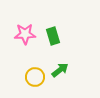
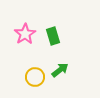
pink star: rotated 30 degrees counterclockwise
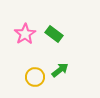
green rectangle: moved 1 px right, 2 px up; rotated 36 degrees counterclockwise
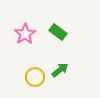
green rectangle: moved 4 px right, 2 px up
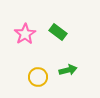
green arrow: moved 8 px right; rotated 24 degrees clockwise
yellow circle: moved 3 px right
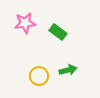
pink star: moved 11 px up; rotated 25 degrees clockwise
yellow circle: moved 1 px right, 1 px up
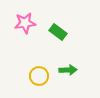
green arrow: rotated 12 degrees clockwise
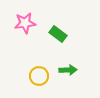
green rectangle: moved 2 px down
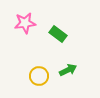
green arrow: rotated 24 degrees counterclockwise
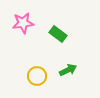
pink star: moved 2 px left
yellow circle: moved 2 px left
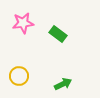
green arrow: moved 5 px left, 14 px down
yellow circle: moved 18 px left
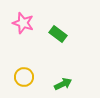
pink star: rotated 25 degrees clockwise
yellow circle: moved 5 px right, 1 px down
